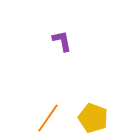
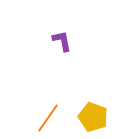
yellow pentagon: moved 1 px up
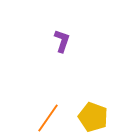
purple L-shape: rotated 30 degrees clockwise
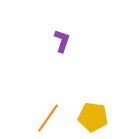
yellow pentagon: rotated 12 degrees counterclockwise
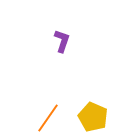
yellow pentagon: rotated 16 degrees clockwise
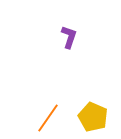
purple L-shape: moved 7 px right, 4 px up
